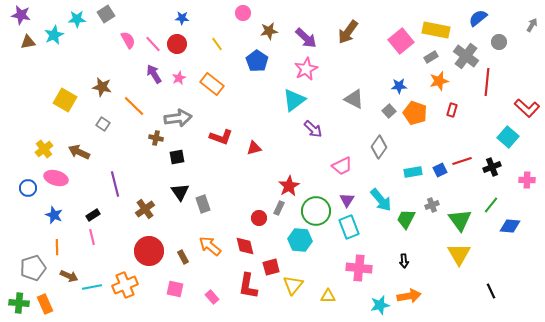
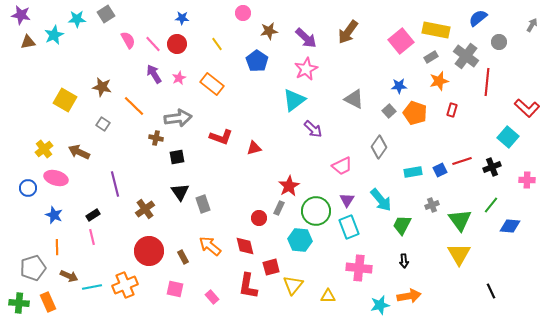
green trapezoid at (406, 219): moved 4 px left, 6 px down
orange rectangle at (45, 304): moved 3 px right, 2 px up
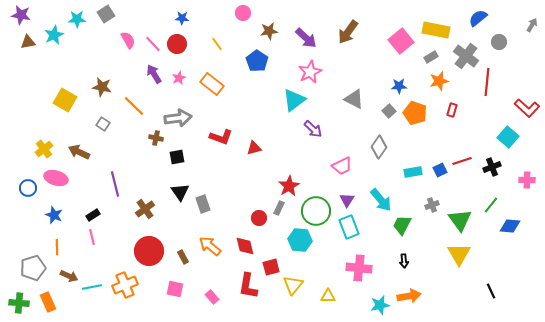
pink star at (306, 69): moved 4 px right, 3 px down
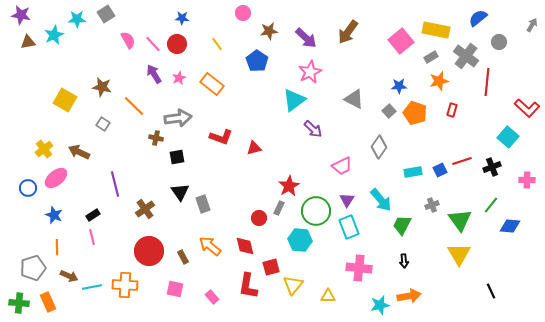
pink ellipse at (56, 178): rotated 55 degrees counterclockwise
orange cross at (125, 285): rotated 25 degrees clockwise
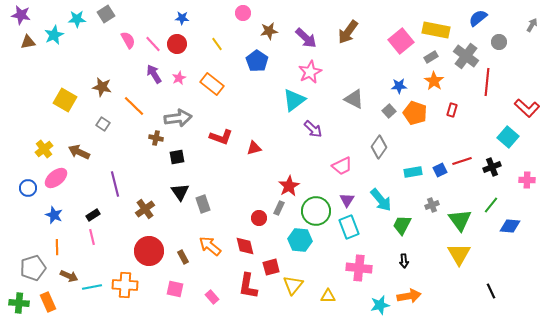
orange star at (439, 81): moved 5 px left; rotated 24 degrees counterclockwise
